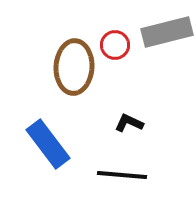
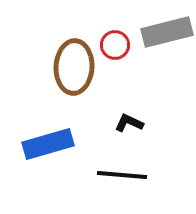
blue rectangle: rotated 69 degrees counterclockwise
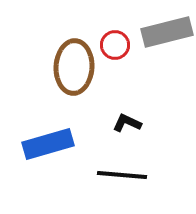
black L-shape: moved 2 px left
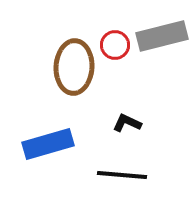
gray rectangle: moved 5 px left, 4 px down
